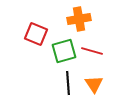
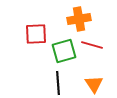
red square: rotated 25 degrees counterclockwise
red line: moved 6 px up
black line: moved 10 px left
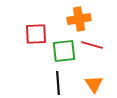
green square: rotated 10 degrees clockwise
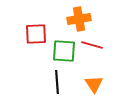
green square: rotated 10 degrees clockwise
black line: moved 1 px left, 1 px up
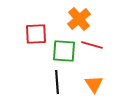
orange cross: rotated 30 degrees counterclockwise
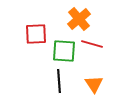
red line: moved 1 px up
black line: moved 2 px right, 1 px up
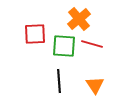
red square: moved 1 px left
green square: moved 5 px up
orange triangle: moved 1 px right, 1 px down
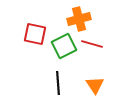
orange cross: rotated 25 degrees clockwise
red square: rotated 15 degrees clockwise
green square: rotated 30 degrees counterclockwise
black line: moved 1 px left, 2 px down
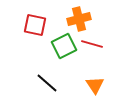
red square: moved 9 px up
black line: moved 11 px left; rotated 45 degrees counterclockwise
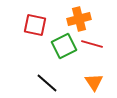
orange triangle: moved 1 px left, 3 px up
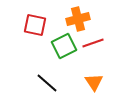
orange cross: moved 1 px left
red line: moved 1 px right, 1 px up; rotated 35 degrees counterclockwise
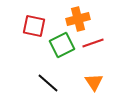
red square: moved 1 px left, 1 px down
green square: moved 2 px left, 1 px up
black line: moved 1 px right
